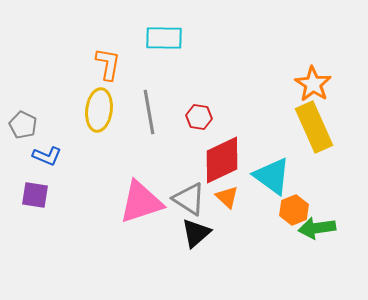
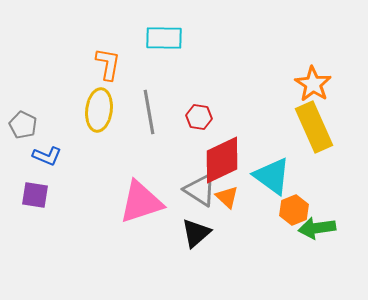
gray triangle: moved 11 px right, 9 px up
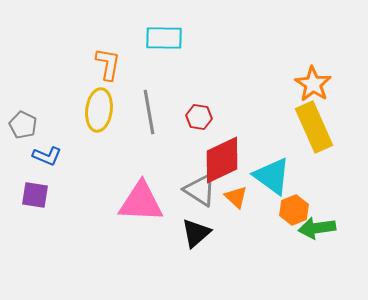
orange triangle: moved 9 px right
pink triangle: rotated 21 degrees clockwise
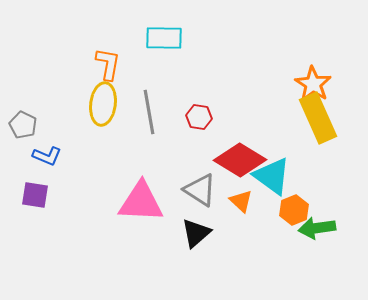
yellow ellipse: moved 4 px right, 6 px up
yellow rectangle: moved 4 px right, 9 px up
red diamond: moved 18 px right; rotated 57 degrees clockwise
orange triangle: moved 5 px right, 4 px down
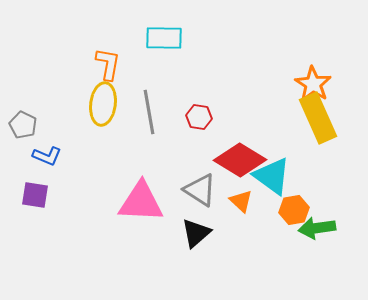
orange hexagon: rotated 12 degrees clockwise
